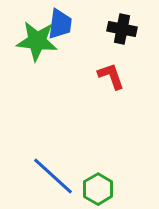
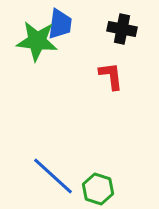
red L-shape: rotated 12 degrees clockwise
green hexagon: rotated 12 degrees counterclockwise
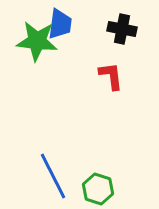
blue line: rotated 21 degrees clockwise
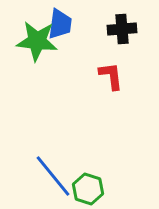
black cross: rotated 16 degrees counterclockwise
blue line: rotated 12 degrees counterclockwise
green hexagon: moved 10 px left
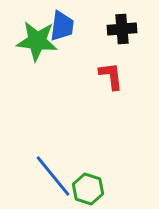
blue trapezoid: moved 2 px right, 2 px down
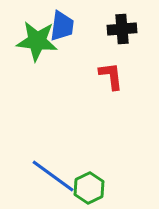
blue line: rotated 15 degrees counterclockwise
green hexagon: moved 1 px right, 1 px up; rotated 16 degrees clockwise
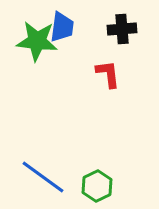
blue trapezoid: moved 1 px down
red L-shape: moved 3 px left, 2 px up
blue line: moved 10 px left, 1 px down
green hexagon: moved 8 px right, 2 px up
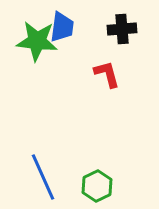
red L-shape: moved 1 px left; rotated 8 degrees counterclockwise
blue line: rotated 30 degrees clockwise
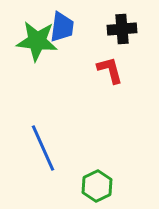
red L-shape: moved 3 px right, 4 px up
blue line: moved 29 px up
